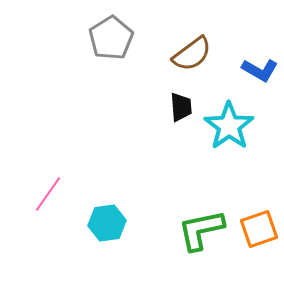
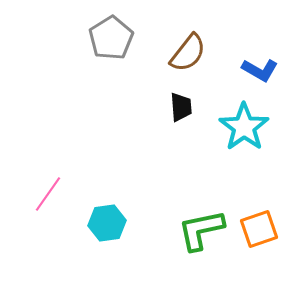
brown semicircle: moved 4 px left, 1 px up; rotated 15 degrees counterclockwise
cyan star: moved 15 px right, 1 px down
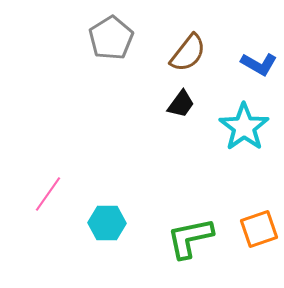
blue L-shape: moved 1 px left, 6 px up
black trapezoid: moved 3 px up; rotated 40 degrees clockwise
cyan hexagon: rotated 9 degrees clockwise
green L-shape: moved 11 px left, 8 px down
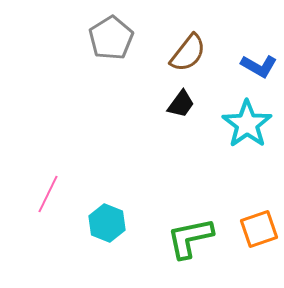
blue L-shape: moved 2 px down
cyan star: moved 3 px right, 3 px up
pink line: rotated 9 degrees counterclockwise
cyan hexagon: rotated 21 degrees clockwise
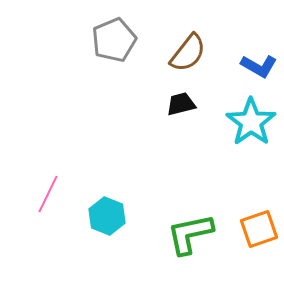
gray pentagon: moved 3 px right, 2 px down; rotated 9 degrees clockwise
black trapezoid: rotated 140 degrees counterclockwise
cyan star: moved 4 px right, 2 px up
cyan hexagon: moved 7 px up
green L-shape: moved 4 px up
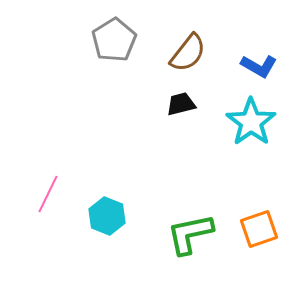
gray pentagon: rotated 9 degrees counterclockwise
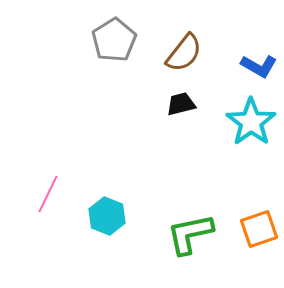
brown semicircle: moved 4 px left
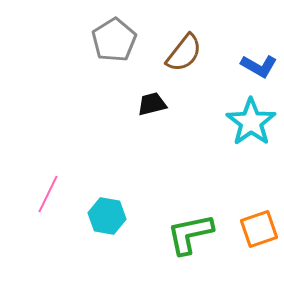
black trapezoid: moved 29 px left
cyan hexagon: rotated 12 degrees counterclockwise
